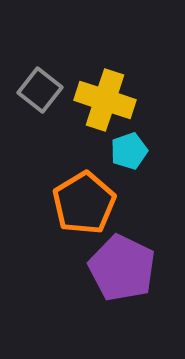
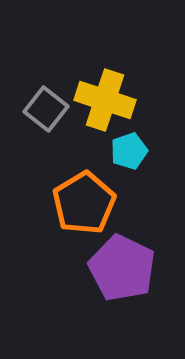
gray square: moved 6 px right, 19 px down
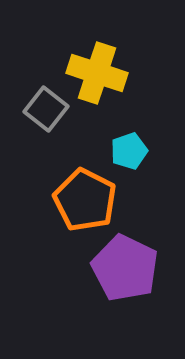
yellow cross: moved 8 px left, 27 px up
orange pentagon: moved 1 px right, 3 px up; rotated 14 degrees counterclockwise
purple pentagon: moved 3 px right
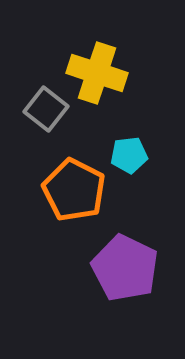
cyan pentagon: moved 4 px down; rotated 12 degrees clockwise
orange pentagon: moved 11 px left, 10 px up
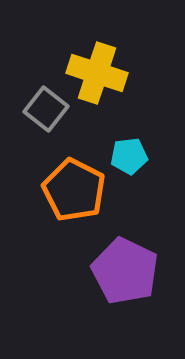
cyan pentagon: moved 1 px down
purple pentagon: moved 3 px down
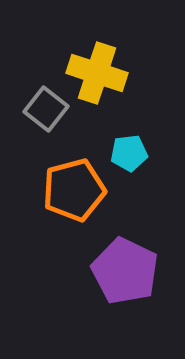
cyan pentagon: moved 3 px up
orange pentagon: rotated 30 degrees clockwise
